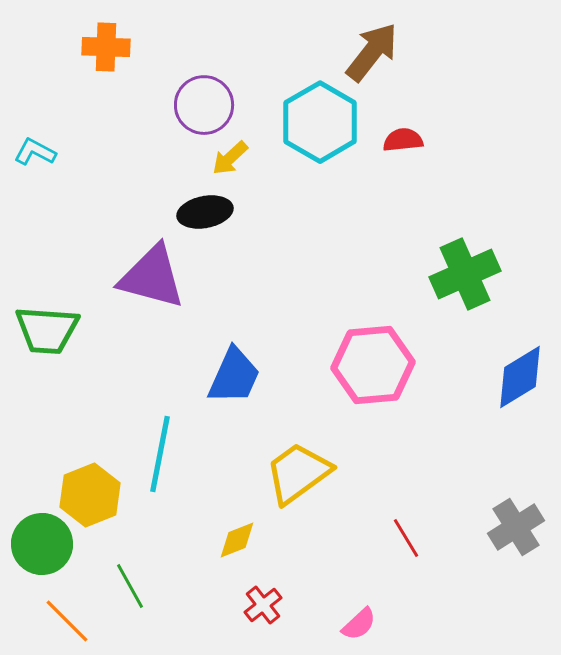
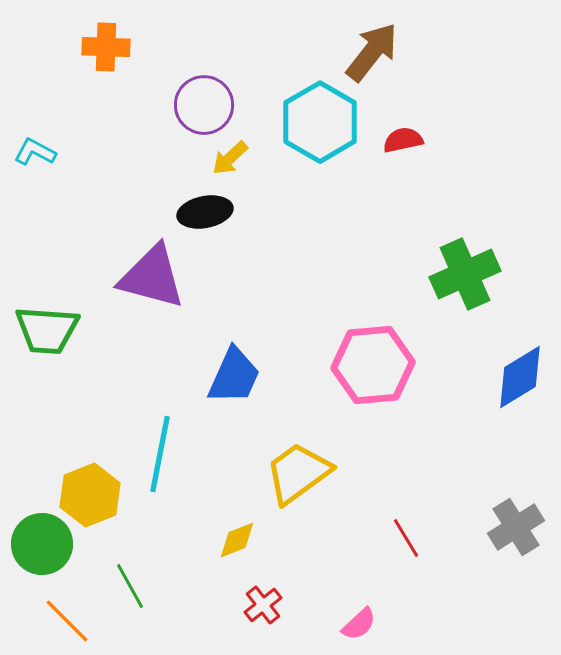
red semicircle: rotated 6 degrees counterclockwise
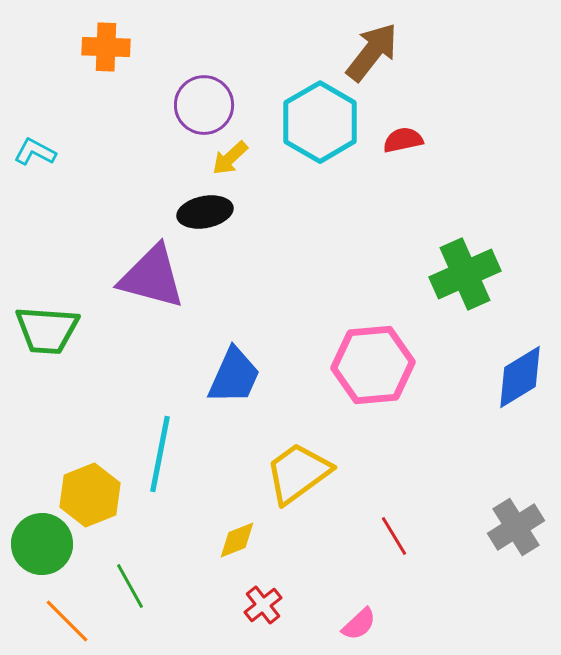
red line: moved 12 px left, 2 px up
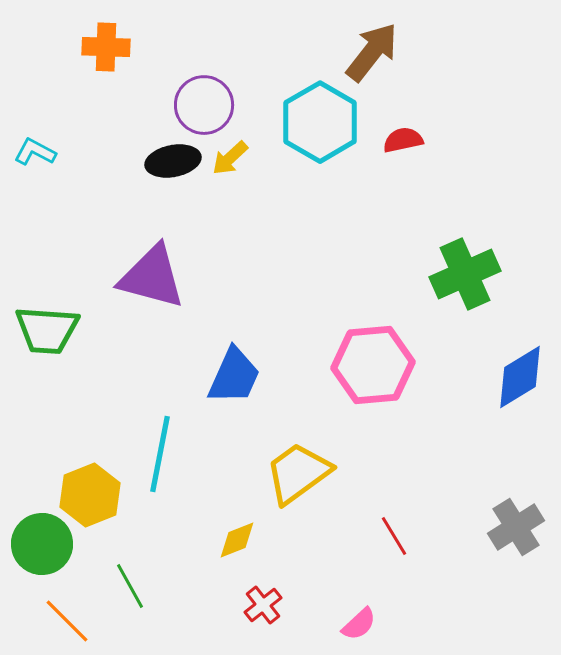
black ellipse: moved 32 px left, 51 px up
